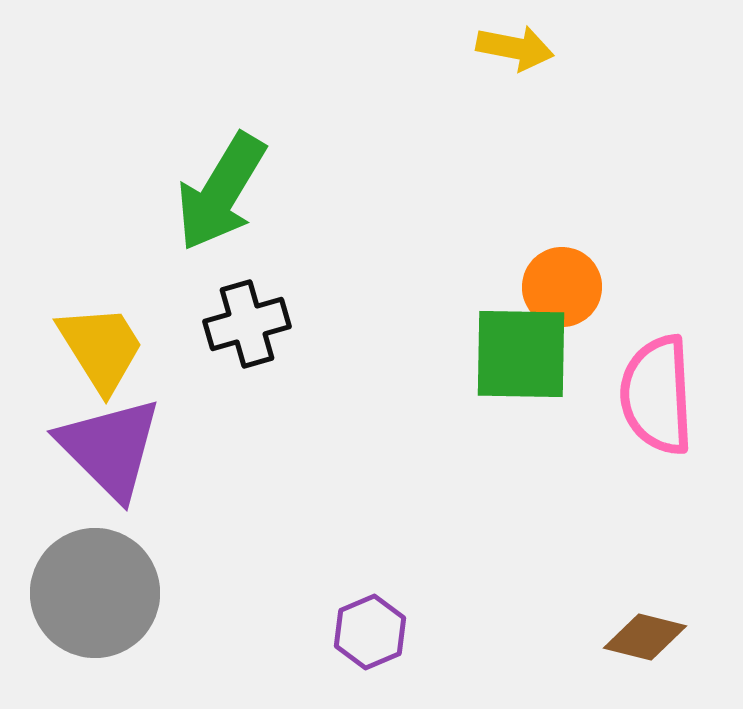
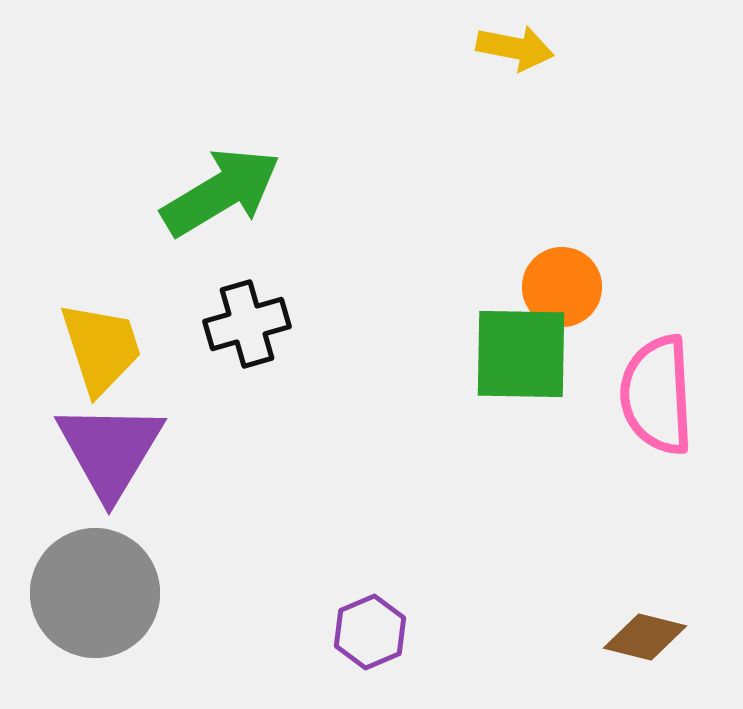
green arrow: rotated 152 degrees counterclockwise
yellow trapezoid: rotated 14 degrees clockwise
purple triangle: moved 2 px down; rotated 16 degrees clockwise
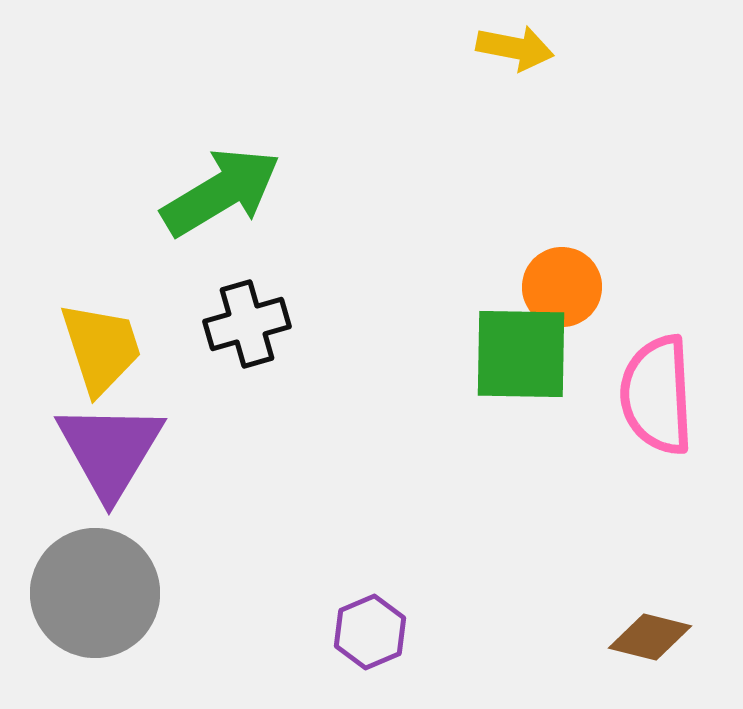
brown diamond: moved 5 px right
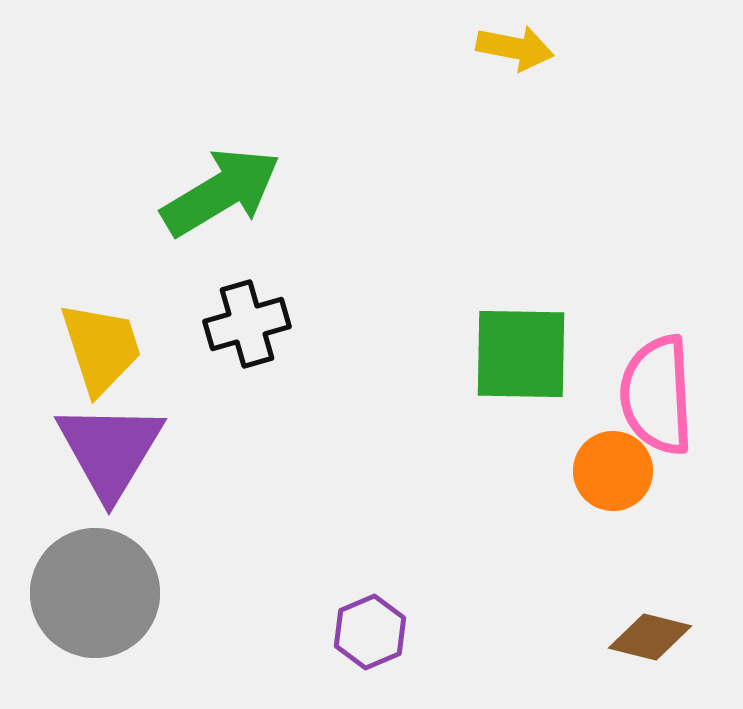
orange circle: moved 51 px right, 184 px down
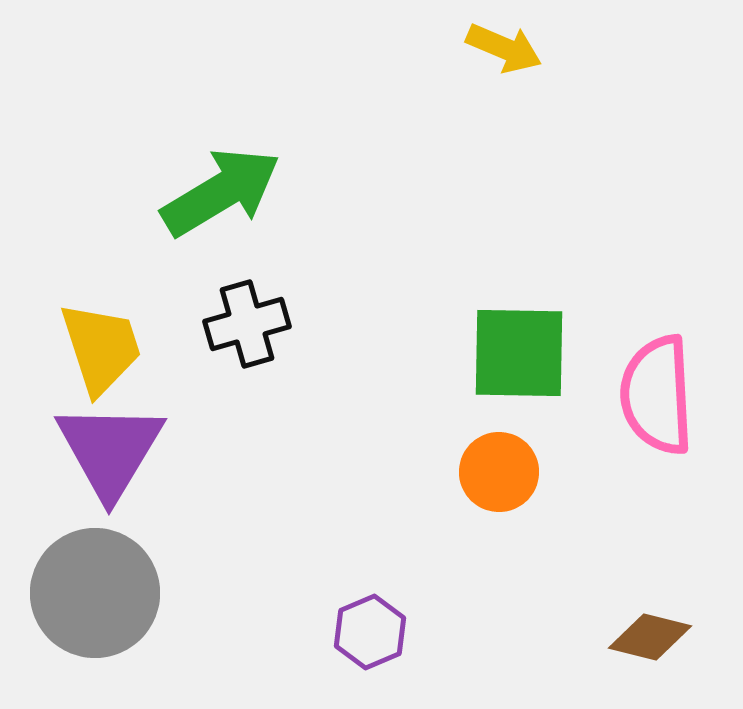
yellow arrow: moved 11 px left; rotated 12 degrees clockwise
green square: moved 2 px left, 1 px up
orange circle: moved 114 px left, 1 px down
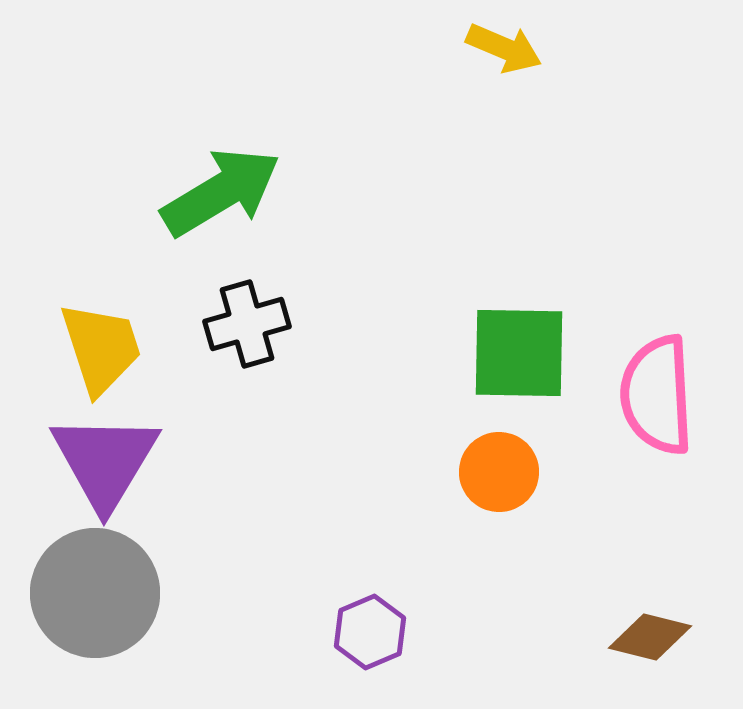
purple triangle: moved 5 px left, 11 px down
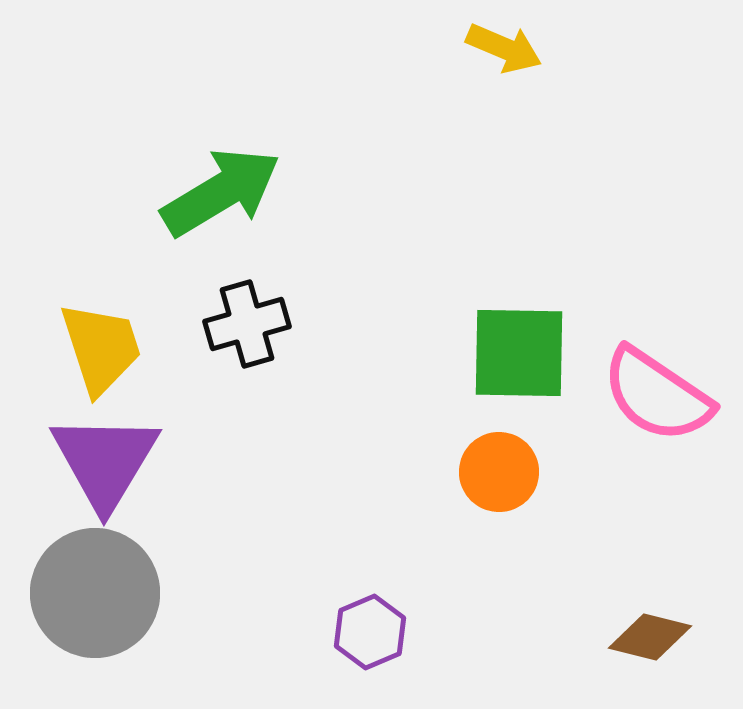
pink semicircle: rotated 53 degrees counterclockwise
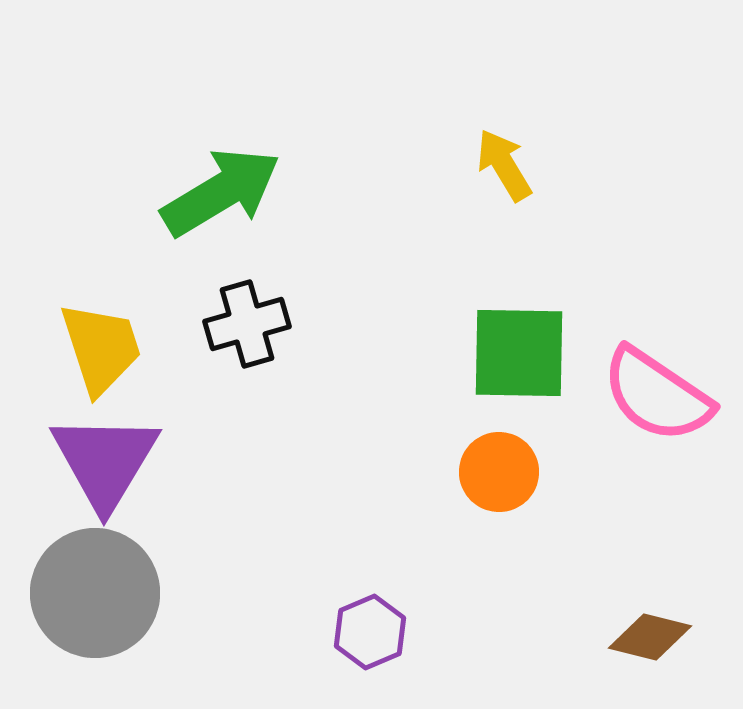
yellow arrow: moved 117 px down; rotated 144 degrees counterclockwise
